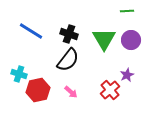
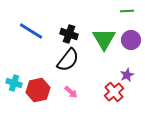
cyan cross: moved 5 px left, 9 px down
red cross: moved 4 px right, 2 px down
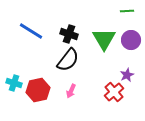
pink arrow: moved 1 px up; rotated 72 degrees clockwise
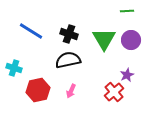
black semicircle: rotated 140 degrees counterclockwise
cyan cross: moved 15 px up
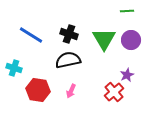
blue line: moved 4 px down
red hexagon: rotated 20 degrees clockwise
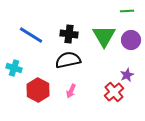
black cross: rotated 12 degrees counterclockwise
green triangle: moved 3 px up
red hexagon: rotated 20 degrees clockwise
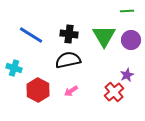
pink arrow: rotated 32 degrees clockwise
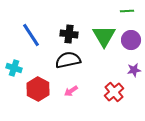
blue line: rotated 25 degrees clockwise
purple star: moved 7 px right, 5 px up; rotated 16 degrees clockwise
red hexagon: moved 1 px up
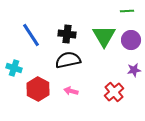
black cross: moved 2 px left
pink arrow: rotated 48 degrees clockwise
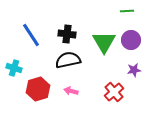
green triangle: moved 6 px down
red hexagon: rotated 15 degrees clockwise
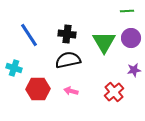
blue line: moved 2 px left
purple circle: moved 2 px up
red hexagon: rotated 15 degrees clockwise
